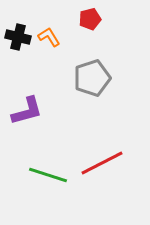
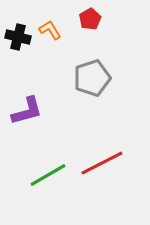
red pentagon: rotated 15 degrees counterclockwise
orange L-shape: moved 1 px right, 7 px up
green line: rotated 48 degrees counterclockwise
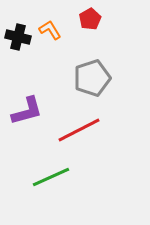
red line: moved 23 px left, 33 px up
green line: moved 3 px right, 2 px down; rotated 6 degrees clockwise
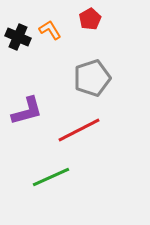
black cross: rotated 10 degrees clockwise
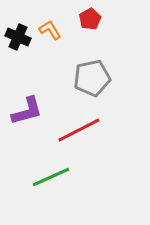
gray pentagon: rotated 6 degrees clockwise
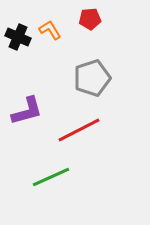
red pentagon: rotated 25 degrees clockwise
gray pentagon: rotated 6 degrees counterclockwise
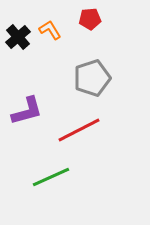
black cross: rotated 25 degrees clockwise
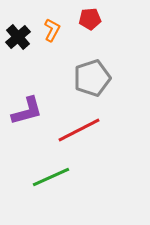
orange L-shape: moved 2 px right; rotated 60 degrees clockwise
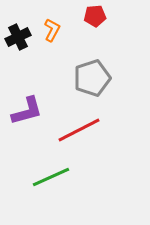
red pentagon: moved 5 px right, 3 px up
black cross: rotated 15 degrees clockwise
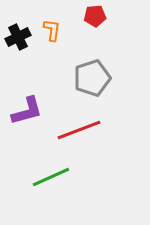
orange L-shape: rotated 20 degrees counterclockwise
red line: rotated 6 degrees clockwise
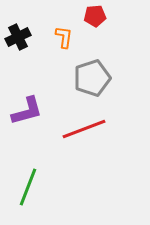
orange L-shape: moved 12 px right, 7 px down
red line: moved 5 px right, 1 px up
green line: moved 23 px left, 10 px down; rotated 45 degrees counterclockwise
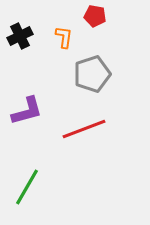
red pentagon: rotated 15 degrees clockwise
black cross: moved 2 px right, 1 px up
gray pentagon: moved 4 px up
green line: moved 1 px left; rotated 9 degrees clockwise
